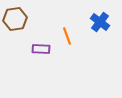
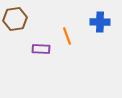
blue cross: rotated 36 degrees counterclockwise
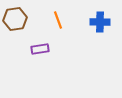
orange line: moved 9 px left, 16 px up
purple rectangle: moved 1 px left; rotated 12 degrees counterclockwise
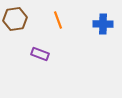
blue cross: moved 3 px right, 2 px down
purple rectangle: moved 5 px down; rotated 30 degrees clockwise
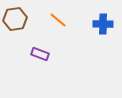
orange line: rotated 30 degrees counterclockwise
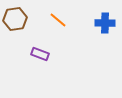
blue cross: moved 2 px right, 1 px up
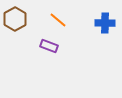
brown hexagon: rotated 20 degrees counterclockwise
purple rectangle: moved 9 px right, 8 px up
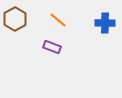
purple rectangle: moved 3 px right, 1 px down
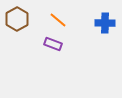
brown hexagon: moved 2 px right
purple rectangle: moved 1 px right, 3 px up
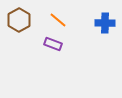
brown hexagon: moved 2 px right, 1 px down
